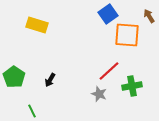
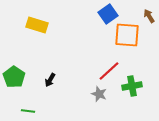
green line: moved 4 px left; rotated 56 degrees counterclockwise
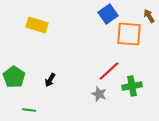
orange square: moved 2 px right, 1 px up
green line: moved 1 px right, 1 px up
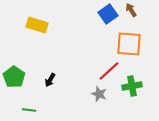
brown arrow: moved 18 px left, 6 px up
orange square: moved 10 px down
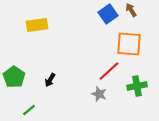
yellow rectangle: rotated 25 degrees counterclockwise
green cross: moved 5 px right
green line: rotated 48 degrees counterclockwise
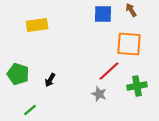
blue square: moved 5 px left; rotated 36 degrees clockwise
green pentagon: moved 4 px right, 3 px up; rotated 15 degrees counterclockwise
green line: moved 1 px right
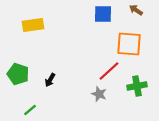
brown arrow: moved 5 px right; rotated 24 degrees counterclockwise
yellow rectangle: moved 4 px left
